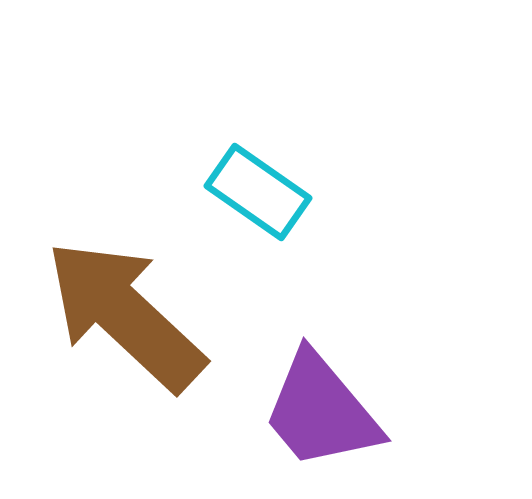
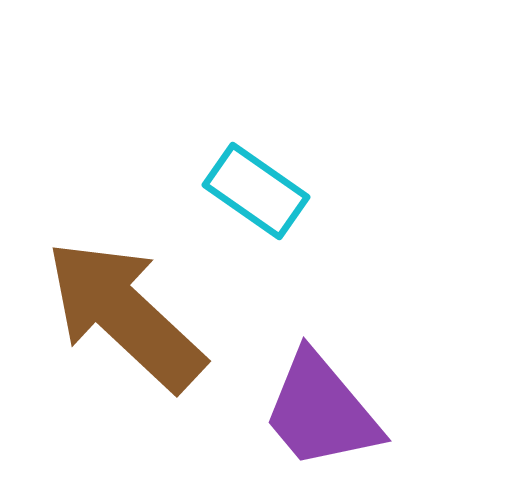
cyan rectangle: moved 2 px left, 1 px up
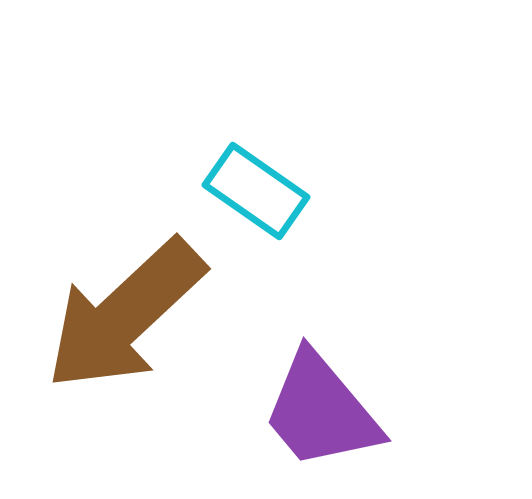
brown arrow: rotated 86 degrees counterclockwise
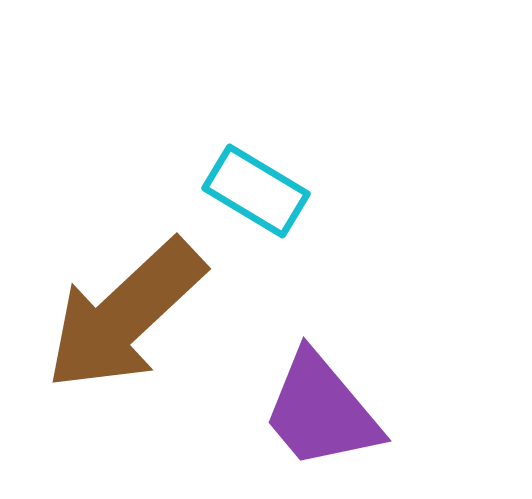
cyan rectangle: rotated 4 degrees counterclockwise
